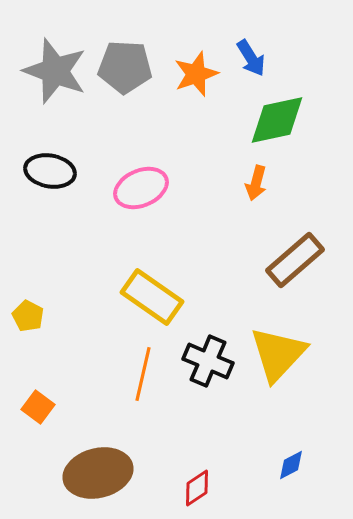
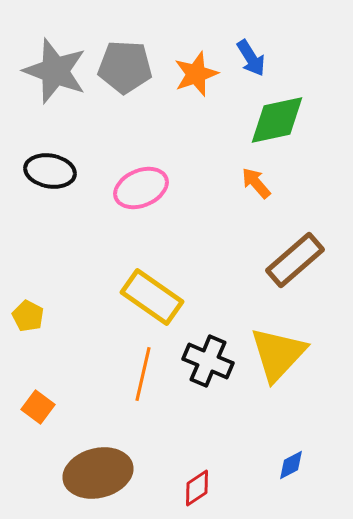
orange arrow: rotated 124 degrees clockwise
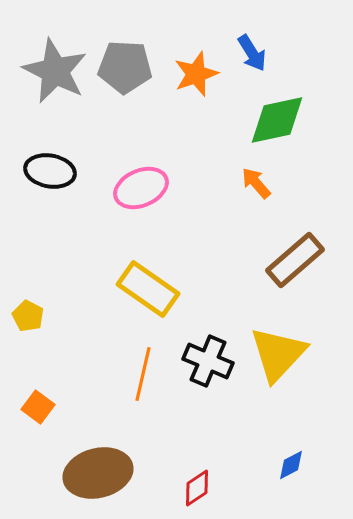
blue arrow: moved 1 px right, 5 px up
gray star: rotated 6 degrees clockwise
yellow rectangle: moved 4 px left, 8 px up
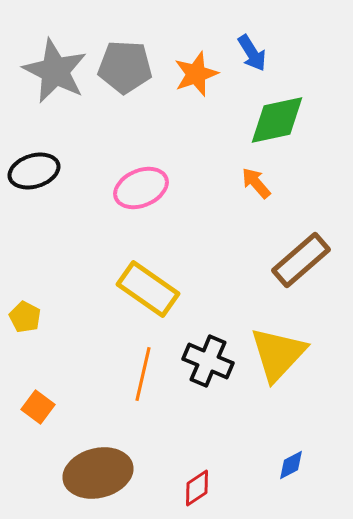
black ellipse: moved 16 px left; rotated 27 degrees counterclockwise
brown rectangle: moved 6 px right
yellow pentagon: moved 3 px left, 1 px down
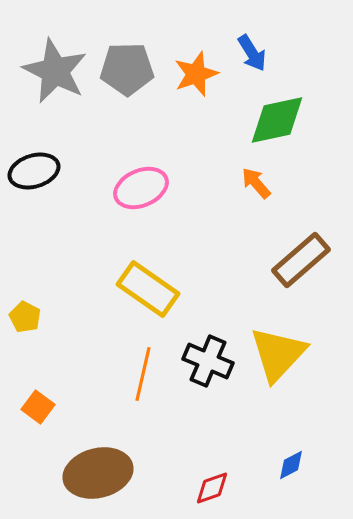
gray pentagon: moved 2 px right, 2 px down; rotated 4 degrees counterclockwise
red diamond: moved 15 px right; rotated 15 degrees clockwise
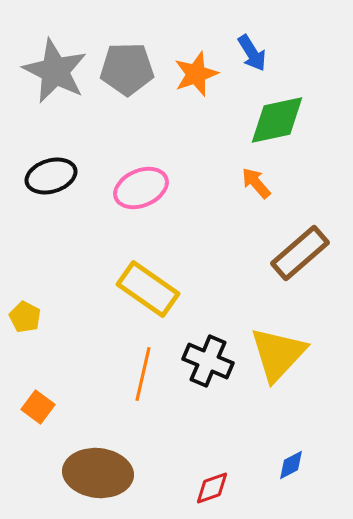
black ellipse: moved 17 px right, 5 px down
brown rectangle: moved 1 px left, 7 px up
brown ellipse: rotated 20 degrees clockwise
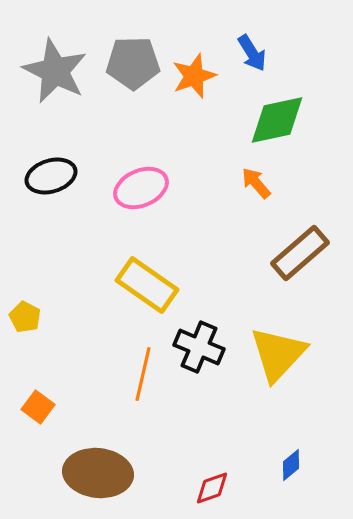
gray pentagon: moved 6 px right, 6 px up
orange star: moved 2 px left, 2 px down
yellow rectangle: moved 1 px left, 4 px up
black cross: moved 9 px left, 14 px up
blue diamond: rotated 12 degrees counterclockwise
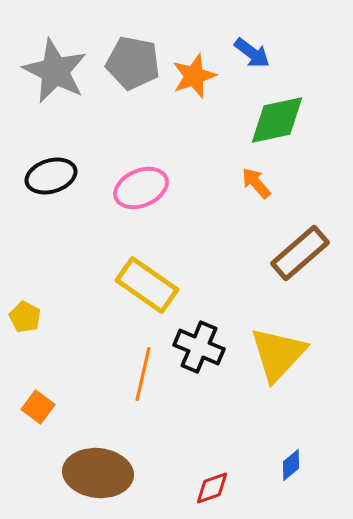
blue arrow: rotated 21 degrees counterclockwise
gray pentagon: rotated 12 degrees clockwise
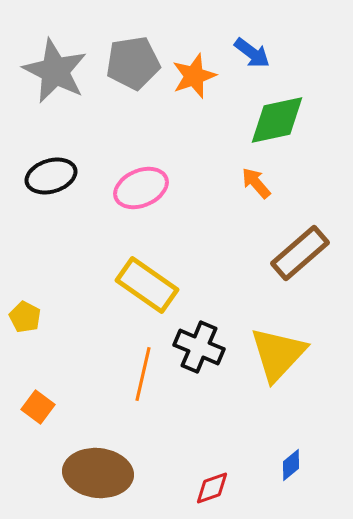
gray pentagon: rotated 20 degrees counterclockwise
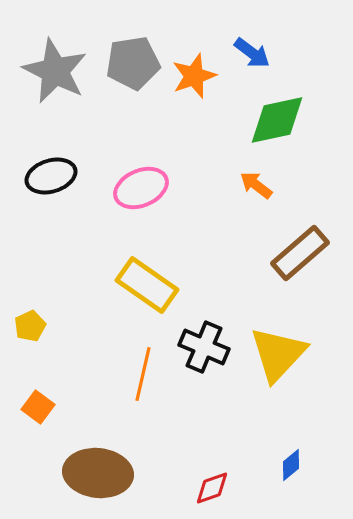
orange arrow: moved 2 px down; rotated 12 degrees counterclockwise
yellow pentagon: moved 5 px right, 9 px down; rotated 20 degrees clockwise
black cross: moved 5 px right
